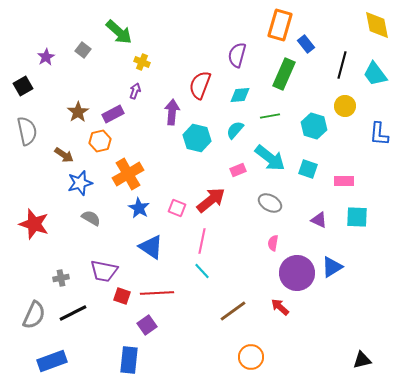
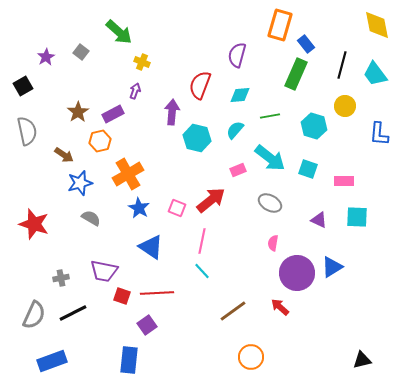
gray square at (83, 50): moved 2 px left, 2 px down
green rectangle at (284, 74): moved 12 px right
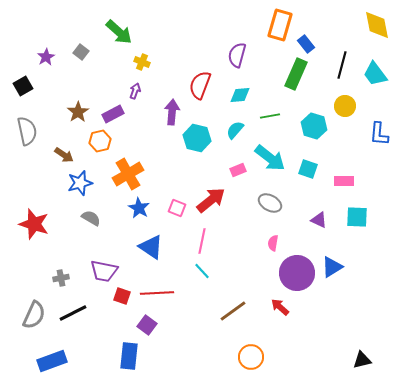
purple square at (147, 325): rotated 18 degrees counterclockwise
blue rectangle at (129, 360): moved 4 px up
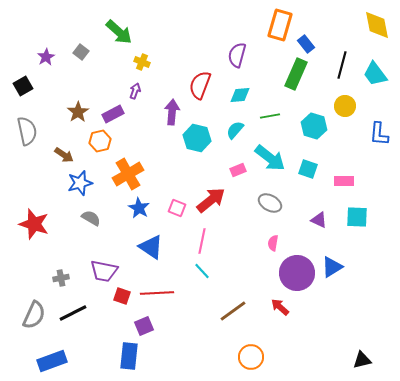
purple square at (147, 325): moved 3 px left, 1 px down; rotated 30 degrees clockwise
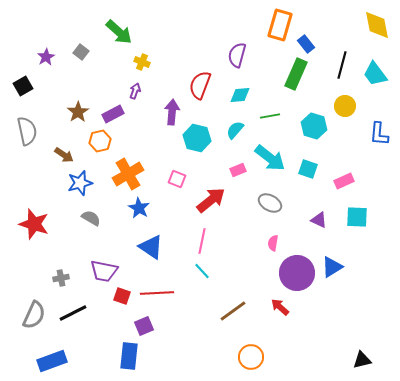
pink rectangle at (344, 181): rotated 24 degrees counterclockwise
pink square at (177, 208): moved 29 px up
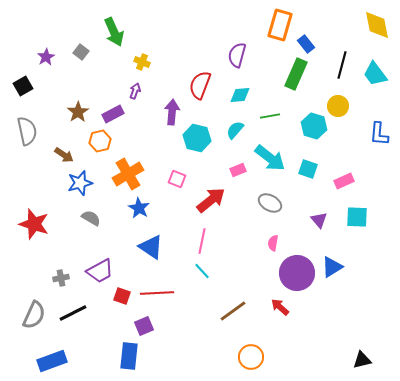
green arrow at (119, 32): moved 5 px left; rotated 24 degrees clockwise
yellow circle at (345, 106): moved 7 px left
purple triangle at (319, 220): rotated 24 degrees clockwise
purple trapezoid at (104, 271): moved 4 px left; rotated 40 degrees counterclockwise
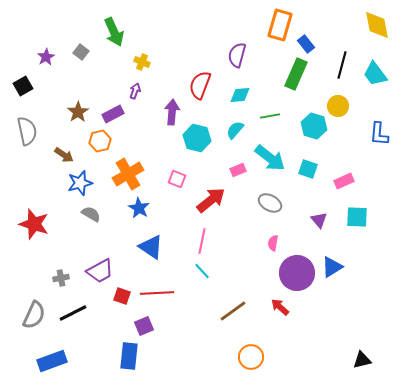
gray semicircle at (91, 218): moved 4 px up
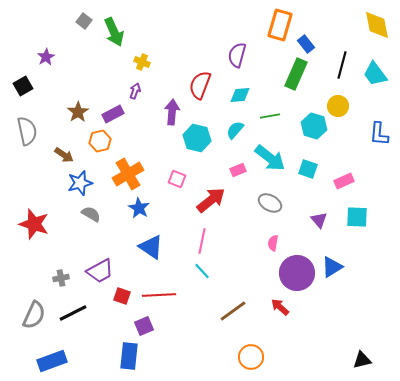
gray square at (81, 52): moved 3 px right, 31 px up
red line at (157, 293): moved 2 px right, 2 px down
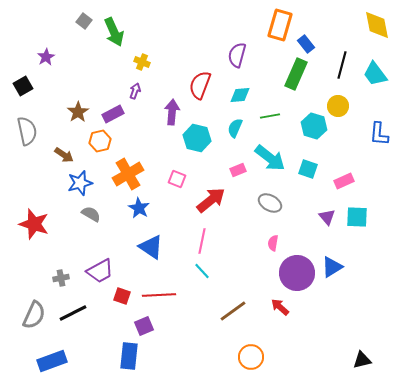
cyan semicircle at (235, 130): moved 2 px up; rotated 18 degrees counterclockwise
purple triangle at (319, 220): moved 8 px right, 3 px up
